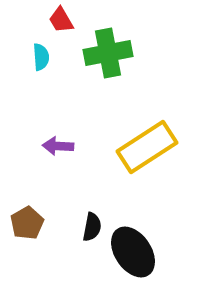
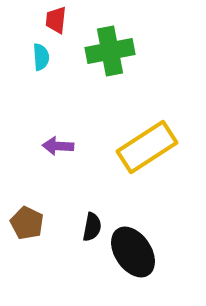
red trapezoid: moved 5 px left; rotated 36 degrees clockwise
green cross: moved 2 px right, 2 px up
brown pentagon: rotated 16 degrees counterclockwise
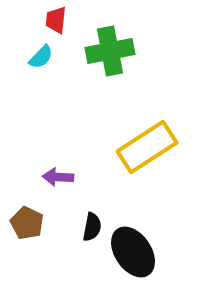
cyan semicircle: rotated 48 degrees clockwise
purple arrow: moved 31 px down
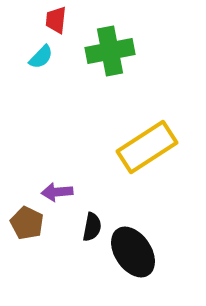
purple arrow: moved 1 px left, 15 px down; rotated 8 degrees counterclockwise
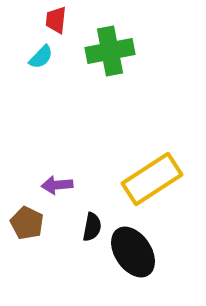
yellow rectangle: moved 5 px right, 32 px down
purple arrow: moved 7 px up
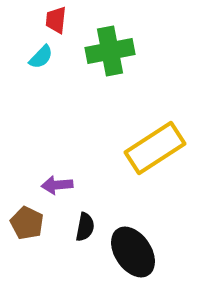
yellow rectangle: moved 3 px right, 31 px up
black semicircle: moved 7 px left
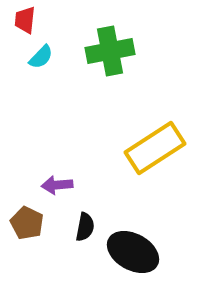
red trapezoid: moved 31 px left
black ellipse: rotated 27 degrees counterclockwise
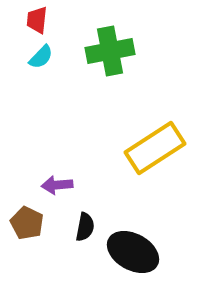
red trapezoid: moved 12 px right
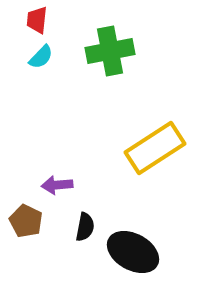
brown pentagon: moved 1 px left, 2 px up
